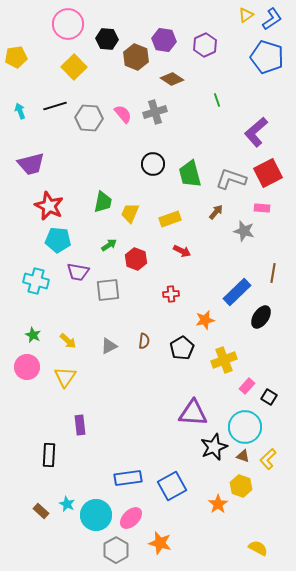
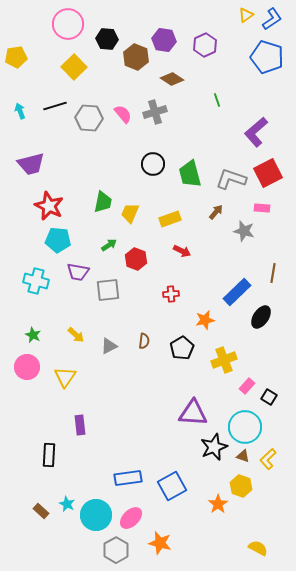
yellow arrow at (68, 341): moved 8 px right, 6 px up
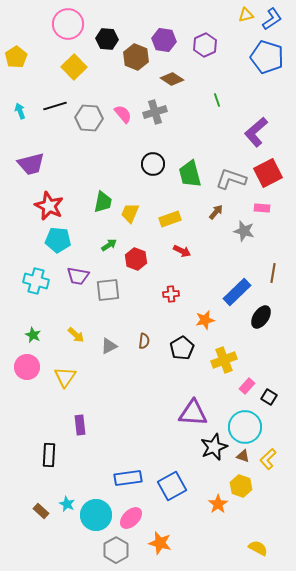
yellow triangle at (246, 15): rotated 21 degrees clockwise
yellow pentagon at (16, 57): rotated 25 degrees counterclockwise
purple trapezoid at (78, 272): moved 4 px down
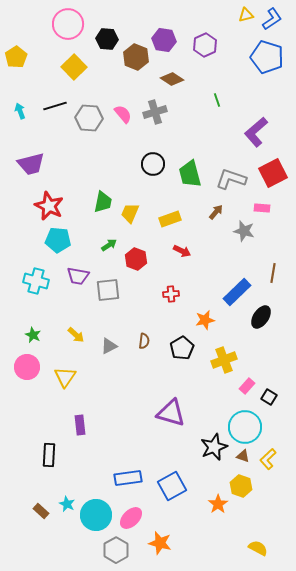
red square at (268, 173): moved 5 px right
purple triangle at (193, 413): moved 22 px left; rotated 12 degrees clockwise
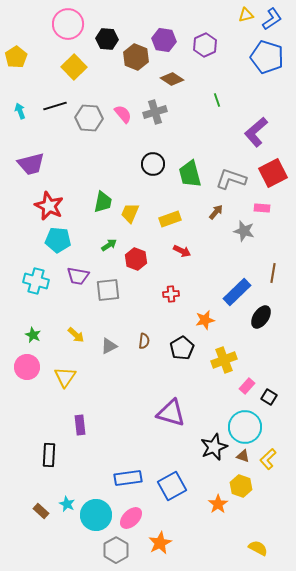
orange star at (160, 543): rotated 30 degrees clockwise
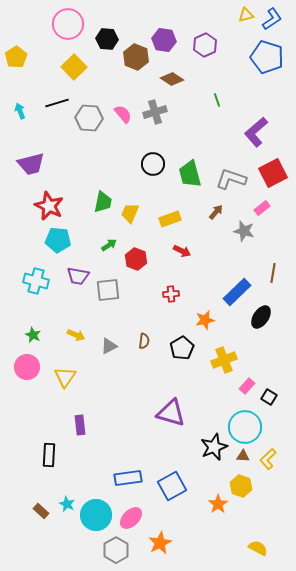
black line at (55, 106): moved 2 px right, 3 px up
pink rectangle at (262, 208): rotated 42 degrees counterclockwise
yellow arrow at (76, 335): rotated 18 degrees counterclockwise
brown triangle at (243, 456): rotated 16 degrees counterclockwise
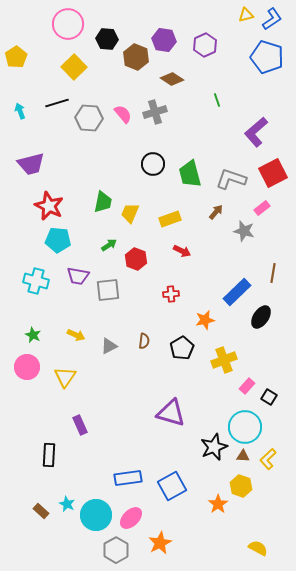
purple rectangle at (80, 425): rotated 18 degrees counterclockwise
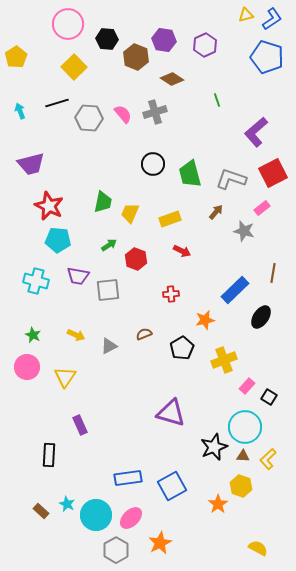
blue rectangle at (237, 292): moved 2 px left, 2 px up
brown semicircle at (144, 341): moved 7 px up; rotated 119 degrees counterclockwise
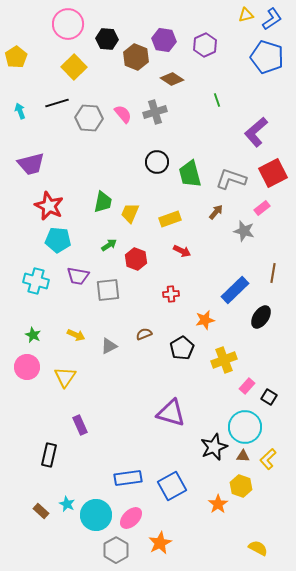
black circle at (153, 164): moved 4 px right, 2 px up
black rectangle at (49, 455): rotated 10 degrees clockwise
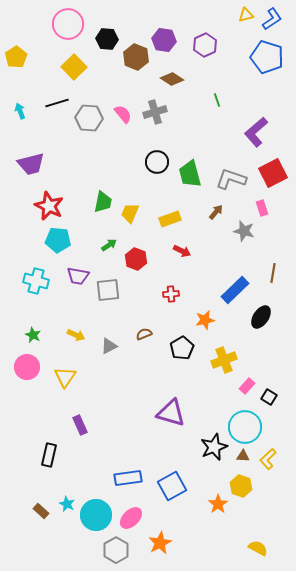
pink rectangle at (262, 208): rotated 70 degrees counterclockwise
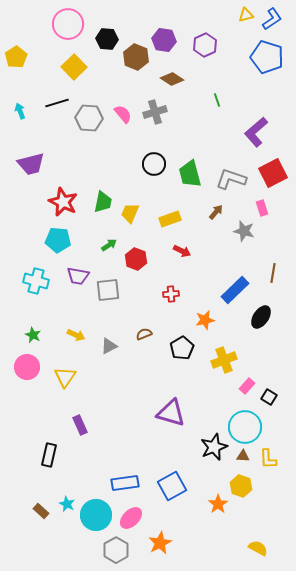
black circle at (157, 162): moved 3 px left, 2 px down
red star at (49, 206): moved 14 px right, 4 px up
yellow L-shape at (268, 459): rotated 50 degrees counterclockwise
blue rectangle at (128, 478): moved 3 px left, 5 px down
